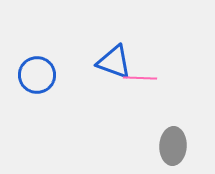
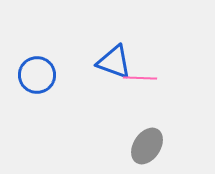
gray ellipse: moved 26 px left; rotated 30 degrees clockwise
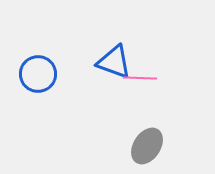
blue circle: moved 1 px right, 1 px up
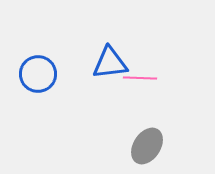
blue triangle: moved 4 px left, 1 px down; rotated 27 degrees counterclockwise
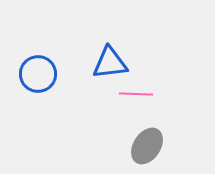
pink line: moved 4 px left, 16 px down
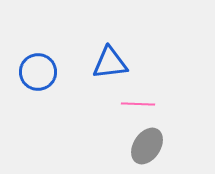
blue circle: moved 2 px up
pink line: moved 2 px right, 10 px down
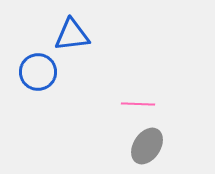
blue triangle: moved 38 px left, 28 px up
